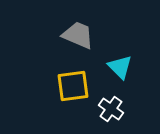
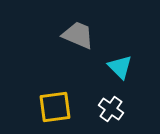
yellow square: moved 18 px left, 21 px down
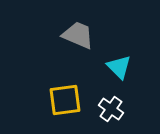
cyan triangle: moved 1 px left
yellow square: moved 10 px right, 7 px up
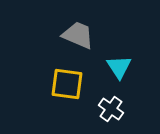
cyan triangle: rotated 12 degrees clockwise
yellow square: moved 2 px right, 16 px up; rotated 16 degrees clockwise
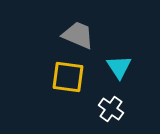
yellow square: moved 1 px right, 7 px up
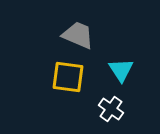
cyan triangle: moved 2 px right, 3 px down
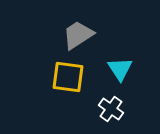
gray trapezoid: rotated 56 degrees counterclockwise
cyan triangle: moved 1 px left, 1 px up
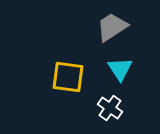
gray trapezoid: moved 34 px right, 8 px up
white cross: moved 1 px left, 1 px up
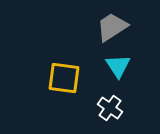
cyan triangle: moved 2 px left, 3 px up
yellow square: moved 4 px left, 1 px down
